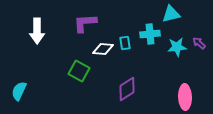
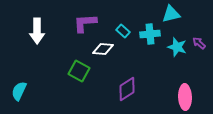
cyan rectangle: moved 2 px left, 12 px up; rotated 40 degrees counterclockwise
cyan star: rotated 24 degrees clockwise
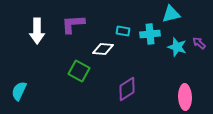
purple L-shape: moved 12 px left, 1 px down
cyan rectangle: rotated 32 degrees counterclockwise
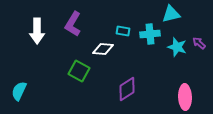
purple L-shape: rotated 55 degrees counterclockwise
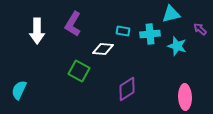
purple arrow: moved 1 px right, 14 px up
cyan star: moved 1 px up
cyan semicircle: moved 1 px up
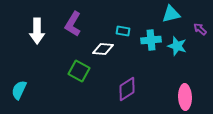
cyan cross: moved 1 px right, 6 px down
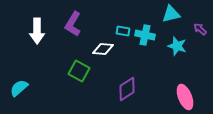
cyan cross: moved 6 px left, 5 px up; rotated 18 degrees clockwise
cyan semicircle: moved 2 px up; rotated 24 degrees clockwise
pink ellipse: rotated 20 degrees counterclockwise
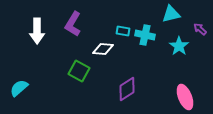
cyan star: moved 2 px right; rotated 18 degrees clockwise
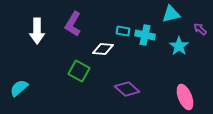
purple diamond: rotated 75 degrees clockwise
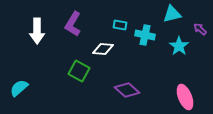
cyan triangle: moved 1 px right
cyan rectangle: moved 3 px left, 6 px up
purple diamond: moved 1 px down
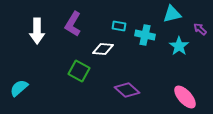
cyan rectangle: moved 1 px left, 1 px down
pink ellipse: rotated 20 degrees counterclockwise
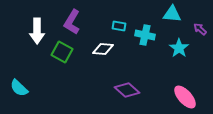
cyan triangle: rotated 18 degrees clockwise
purple L-shape: moved 1 px left, 2 px up
cyan star: moved 2 px down
green square: moved 17 px left, 19 px up
cyan semicircle: rotated 96 degrees counterclockwise
